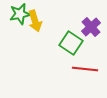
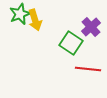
green star: rotated 10 degrees counterclockwise
yellow arrow: moved 1 px up
red line: moved 3 px right
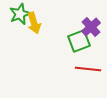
yellow arrow: moved 1 px left, 3 px down
green square: moved 8 px right, 2 px up; rotated 35 degrees clockwise
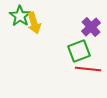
green star: moved 2 px down; rotated 15 degrees counterclockwise
green square: moved 10 px down
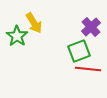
green star: moved 3 px left, 20 px down
yellow arrow: rotated 15 degrees counterclockwise
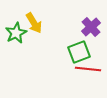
green star: moved 1 px left, 3 px up; rotated 10 degrees clockwise
green square: moved 1 px down
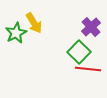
green square: rotated 25 degrees counterclockwise
